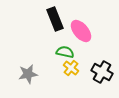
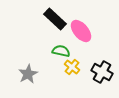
black rectangle: rotated 25 degrees counterclockwise
green semicircle: moved 4 px left, 1 px up
yellow cross: moved 1 px right, 1 px up
gray star: rotated 18 degrees counterclockwise
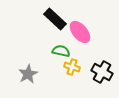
pink ellipse: moved 1 px left, 1 px down
yellow cross: rotated 21 degrees counterclockwise
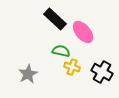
pink ellipse: moved 3 px right
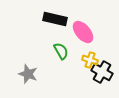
black rectangle: rotated 30 degrees counterclockwise
green semicircle: rotated 48 degrees clockwise
yellow cross: moved 18 px right, 7 px up
gray star: rotated 24 degrees counterclockwise
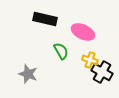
black rectangle: moved 10 px left
pink ellipse: rotated 25 degrees counterclockwise
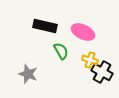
black rectangle: moved 7 px down
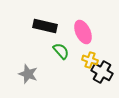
pink ellipse: rotated 40 degrees clockwise
green semicircle: rotated 12 degrees counterclockwise
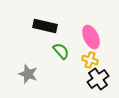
pink ellipse: moved 8 px right, 5 px down
black cross: moved 4 px left, 7 px down; rotated 25 degrees clockwise
